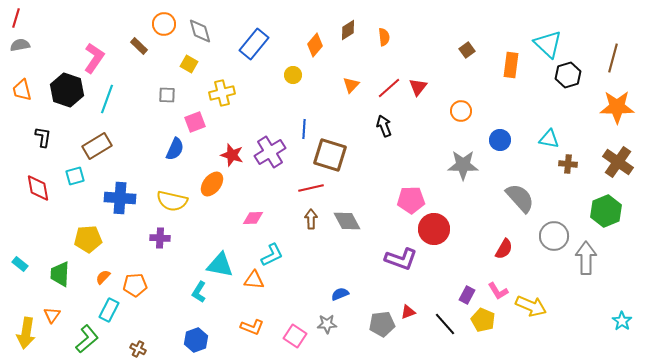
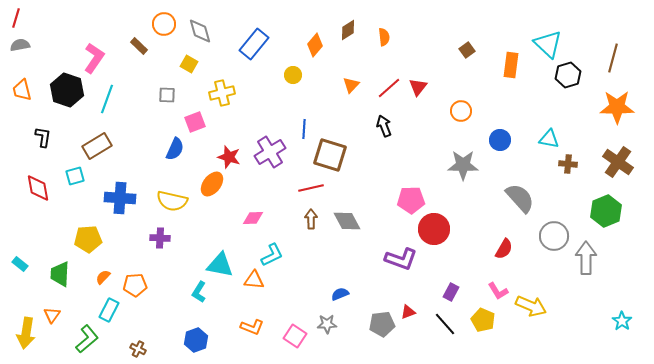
red star at (232, 155): moved 3 px left, 2 px down
purple rectangle at (467, 295): moved 16 px left, 3 px up
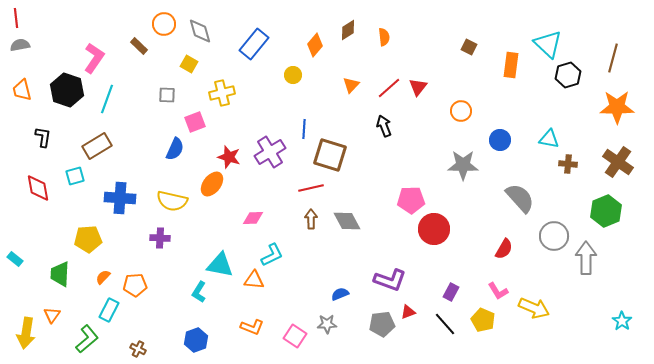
red line at (16, 18): rotated 24 degrees counterclockwise
brown square at (467, 50): moved 2 px right, 3 px up; rotated 28 degrees counterclockwise
purple L-shape at (401, 259): moved 11 px left, 21 px down
cyan rectangle at (20, 264): moved 5 px left, 5 px up
yellow arrow at (531, 306): moved 3 px right, 2 px down
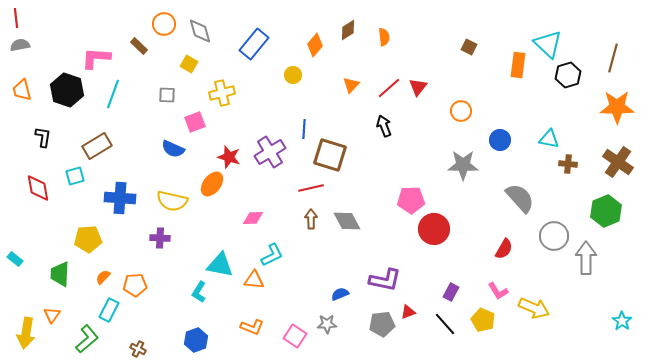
pink L-shape at (94, 58): moved 2 px right; rotated 120 degrees counterclockwise
orange rectangle at (511, 65): moved 7 px right
cyan line at (107, 99): moved 6 px right, 5 px up
blue semicircle at (175, 149): moved 2 px left; rotated 90 degrees clockwise
purple L-shape at (390, 280): moved 5 px left; rotated 8 degrees counterclockwise
